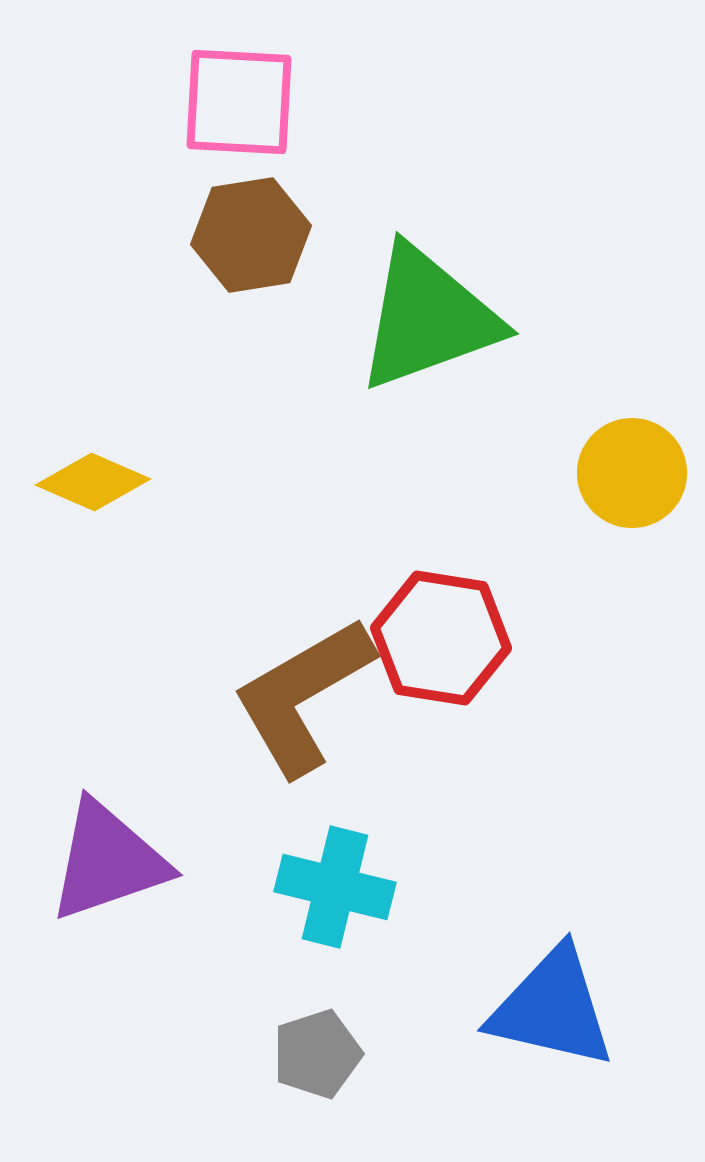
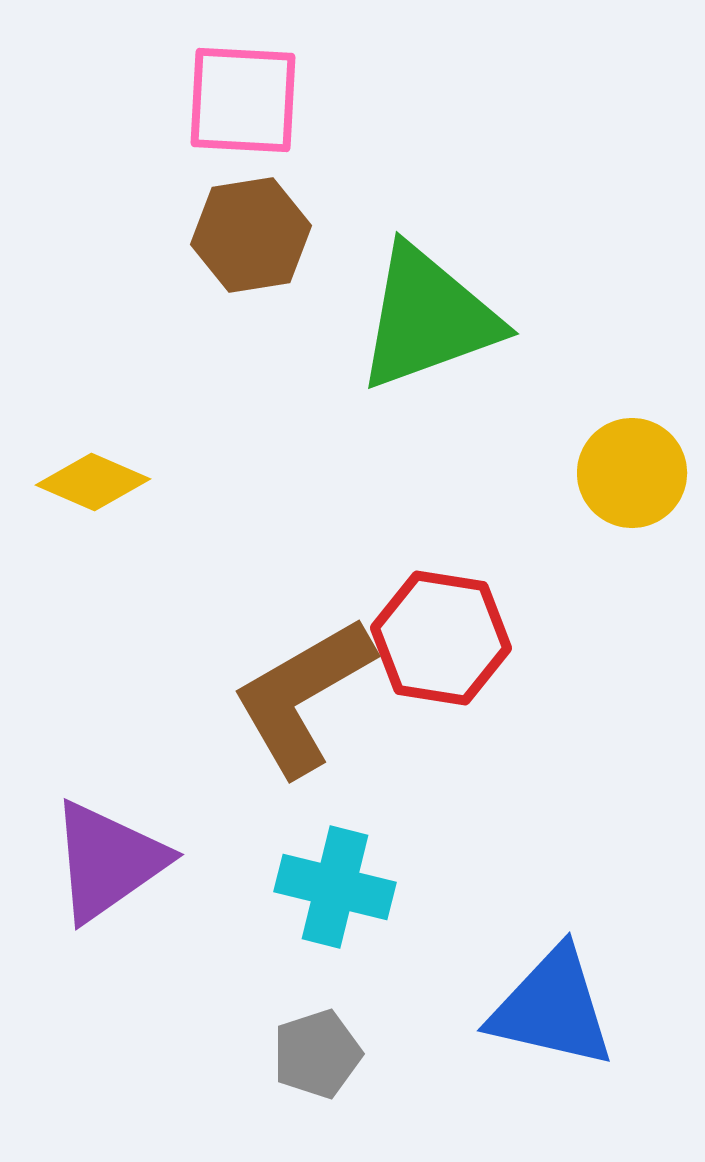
pink square: moved 4 px right, 2 px up
purple triangle: rotated 16 degrees counterclockwise
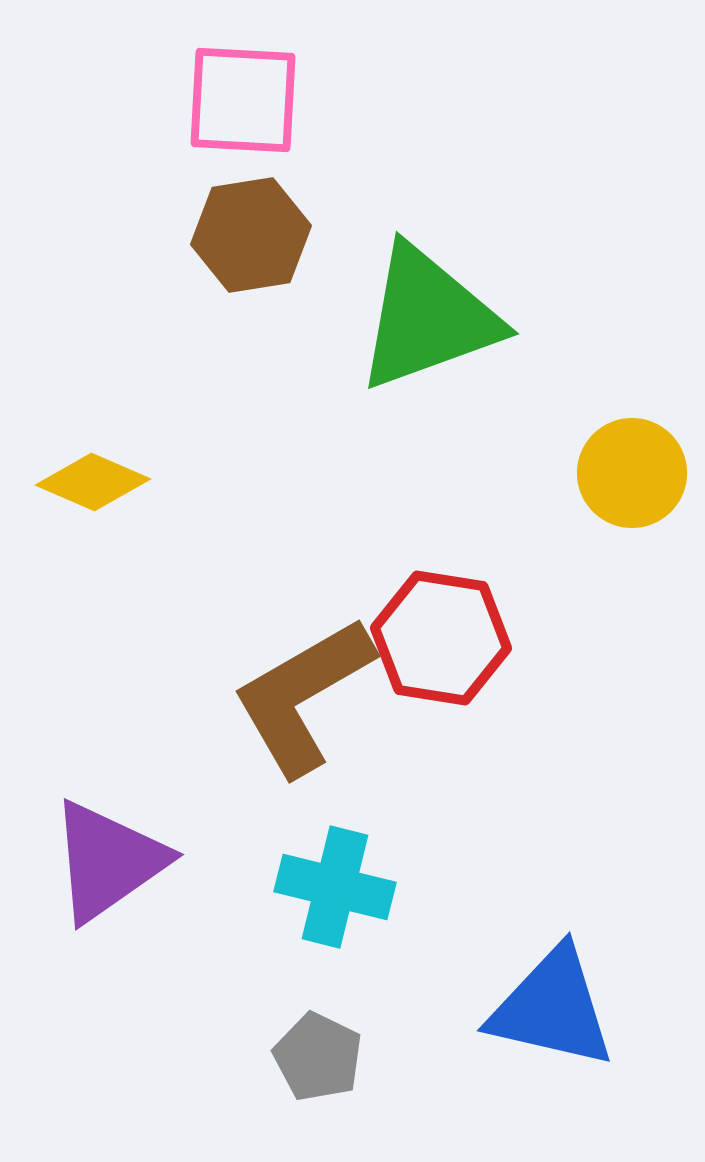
gray pentagon: moved 1 px right, 3 px down; rotated 28 degrees counterclockwise
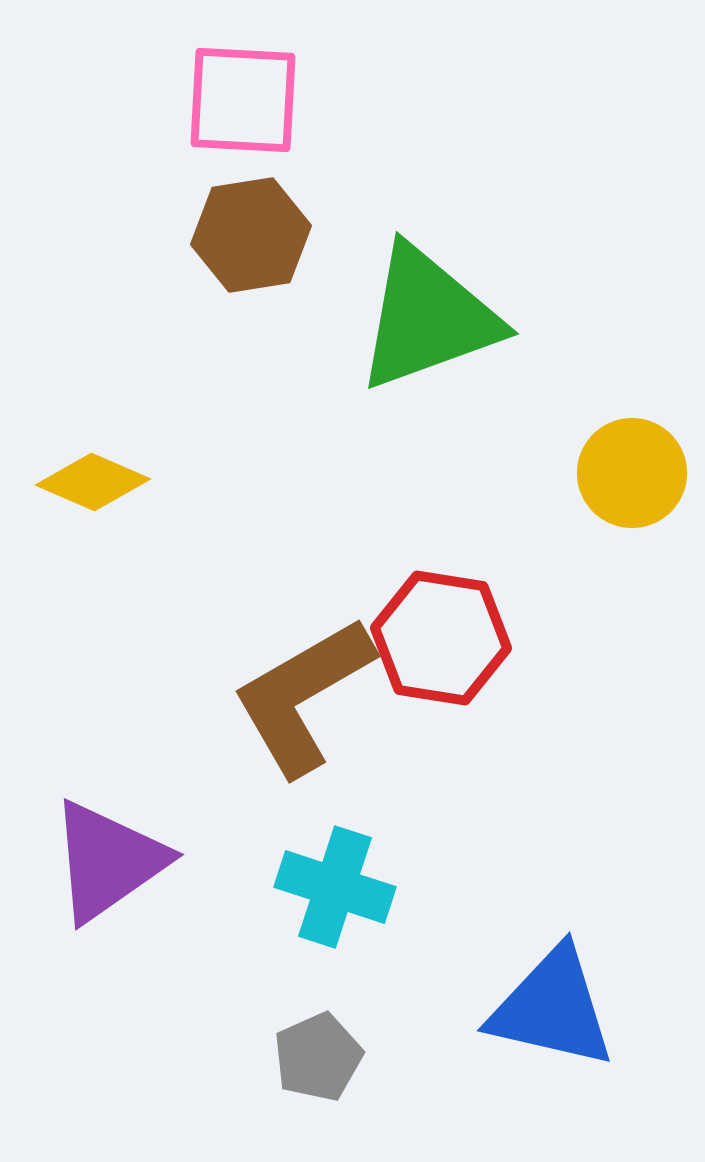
cyan cross: rotated 4 degrees clockwise
gray pentagon: rotated 22 degrees clockwise
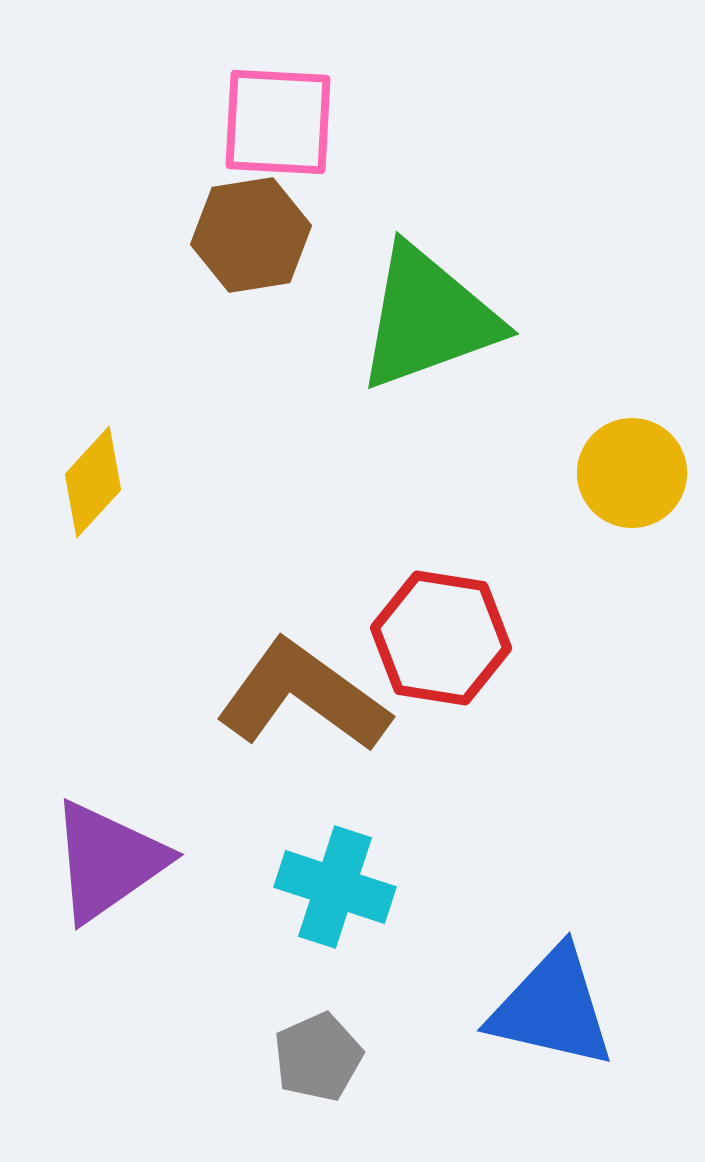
pink square: moved 35 px right, 22 px down
yellow diamond: rotated 71 degrees counterclockwise
brown L-shape: rotated 66 degrees clockwise
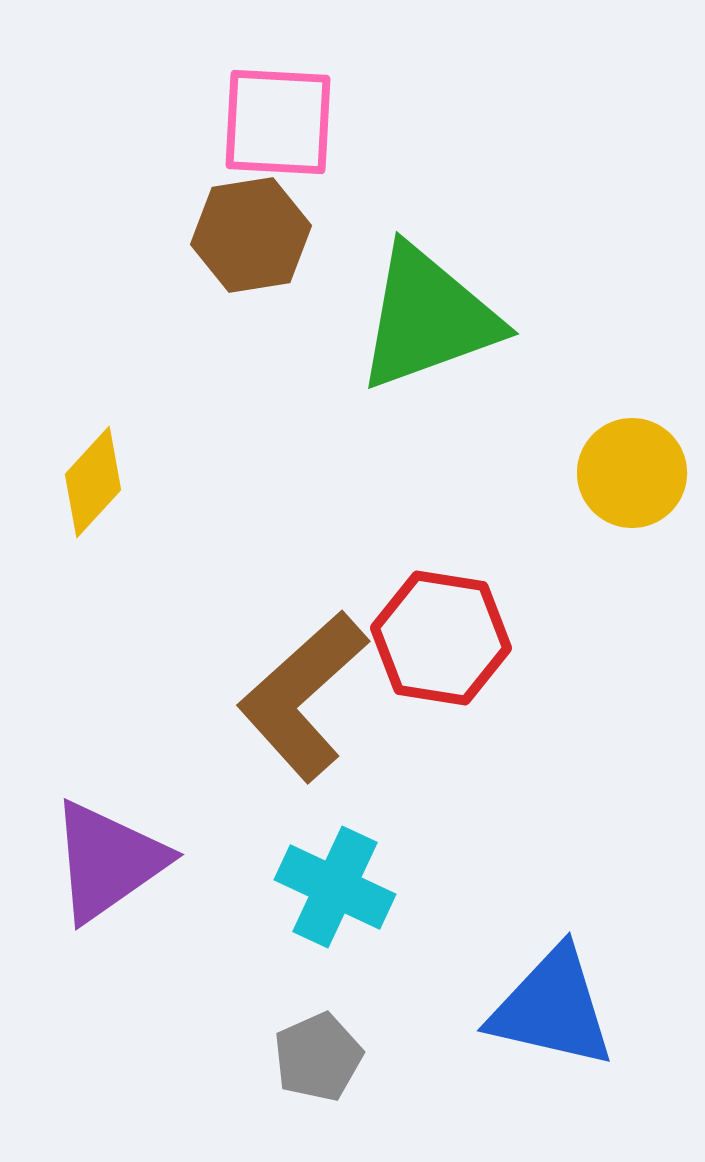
brown L-shape: rotated 78 degrees counterclockwise
cyan cross: rotated 7 degrees clockwise
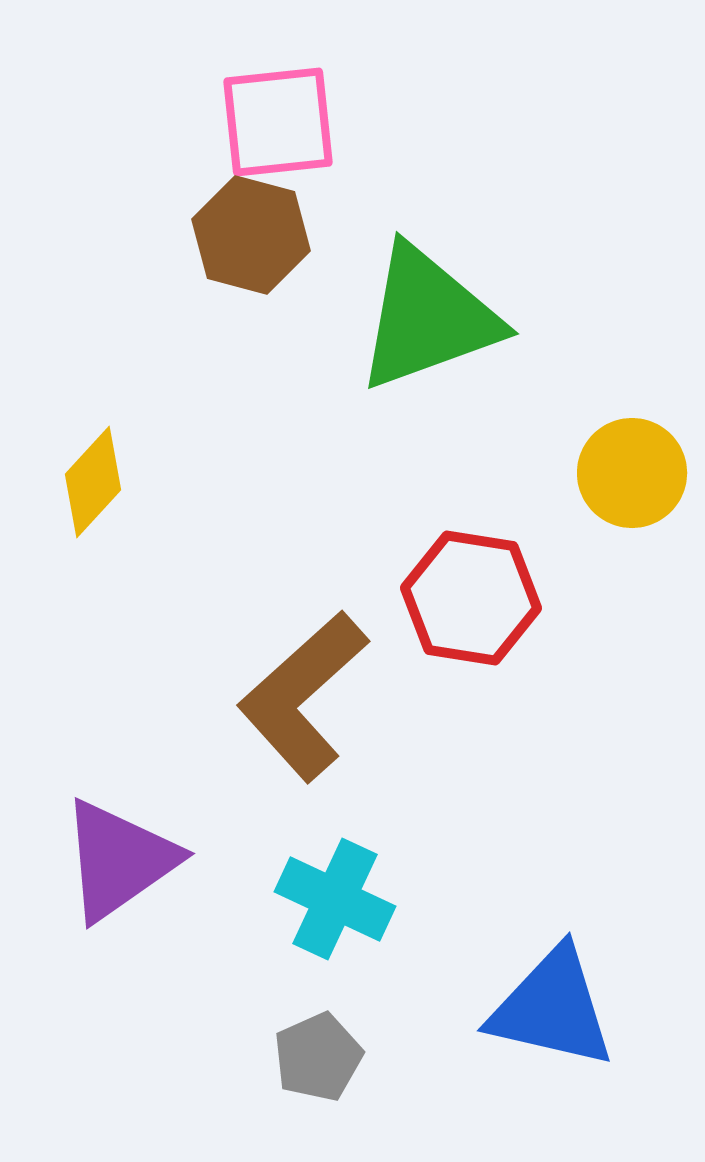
pink square: rotated 9 degrees counterclockwise
brown hexagon: rotated 24 degrees clockwise
red hexagon: moved 30 px right, 40 px up
purple triangle: moved 11 px right, 1 px up
cyan cross: moved 12 px down
